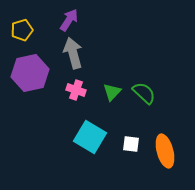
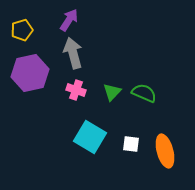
green semicircle: rotated 20 degrees counterclockwise
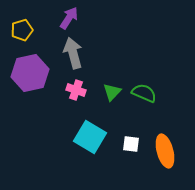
purple arrow: moved 2 px up
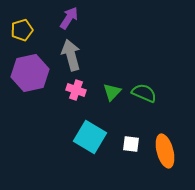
gray arrow: moved 2 px left, 2 px down
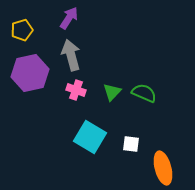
orange ellipse: moved 2 px left, 17 px down
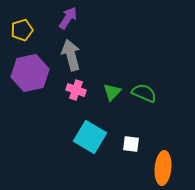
purple arrow: moved 1 px left
orange ellipse: rotated 20 degrees clockwise
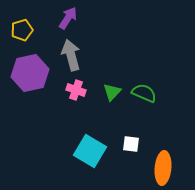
cyan square: moved 14 px down
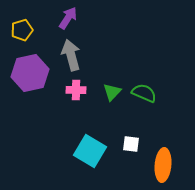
pink cross: rotated 18 degrees counterclockwise
orange ellipse: moved 3 px up
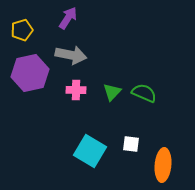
gray arrow: rotated 116 degrees clockwise
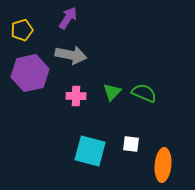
pink cross: moved 6 px down
cyan square: rotated 16 degrees counterclockwise
